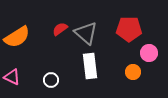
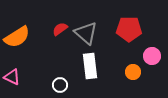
pink circle: moved 3 px right, 3 px down
white circle: moved 9 px right, 5 px down
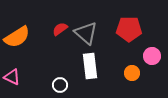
orange circle: moved 1 px left, 1 px down
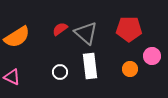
orange circle: moved 2 px left, 4 px up
white circle: moved 13 px up
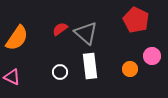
red pentagon: moved 7 px right, 9 px up; rotated 25 degrees clockwise
orange semicircle: moved 1 px down; rotated 24 degrees counterclockwise
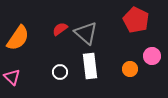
orange semicircle: moved 1 px right
pink triangle: rotated 18 degrees clockwise
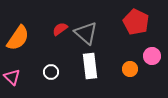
red pentagon: moved 2 px down
white circle: moved 9 px left
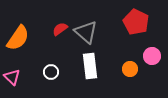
gray triangle: moved 1 px up
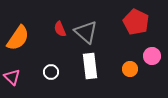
red semicircle: rotated 77 degrees counterclockwise
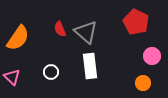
orange circle: moved 13 px right, 14 px down
